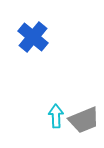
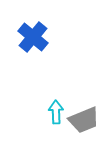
cyan arrow: moved 4 px up
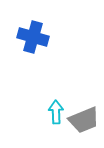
blue cross: rotated 24 degrees counterclockwise
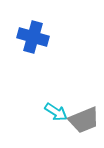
cyan arrow: rotated 125 degrees clockwise
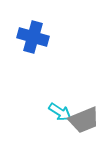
cyan arrow: moved 4 px right
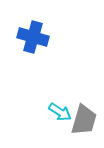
gray trapezoid: rotated 52 degrees counterclockwise
